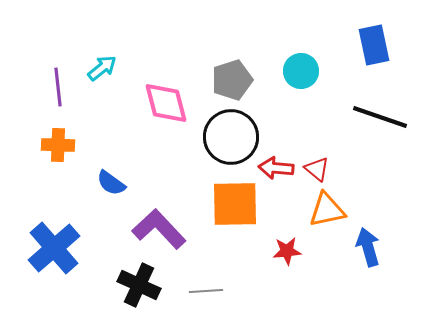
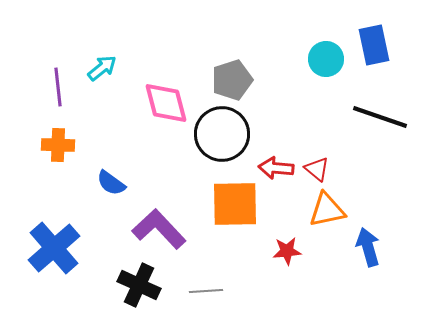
cyan circle: moved 25 px right, 12 px up
black circle: moved 9 px left, 3 px up
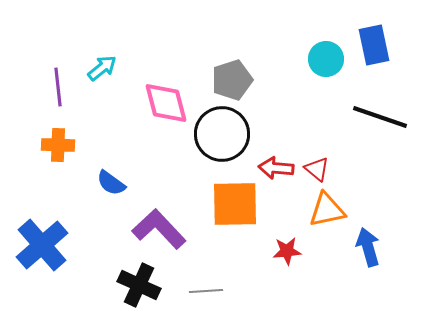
blue cross: moved 12 px left, 3 px up
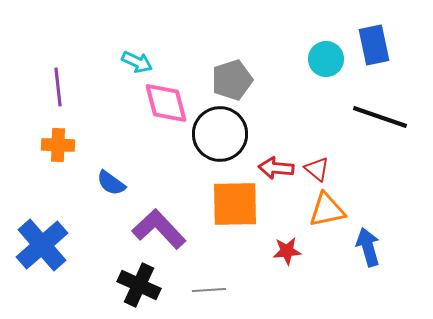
cyan arrow: moved 35 px right, 6 px up; rotated 64 degrees clockwise
black circle: moved 2 px left
gray line: moved 3 px right, 1 px up
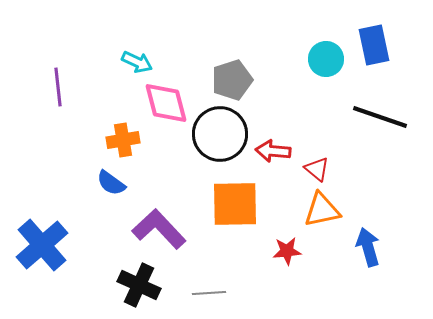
orange cross: moved 65 px right, 5 px up; rotated 12 degrees counterclockwise
red arrow: moved 3 px left, 17 px up
orange triangle: moved 5 px left
gray line: moved 3 px down
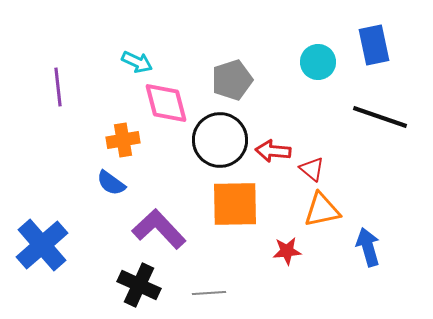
cyan circle: moved 8 px left, 3 px down
black circle: moved 6 px down
red triangle: moved 5 px left
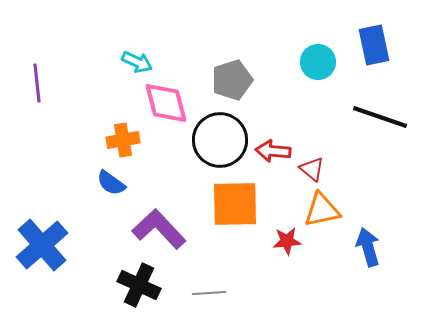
purple line: moved 21 px left, 4 px up
red star: moved 10 px up
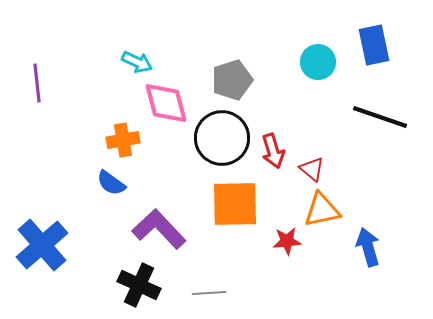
black circle: moved 2 px right, 2 px up
red arrow: rotated 112 degrees counterclockwise
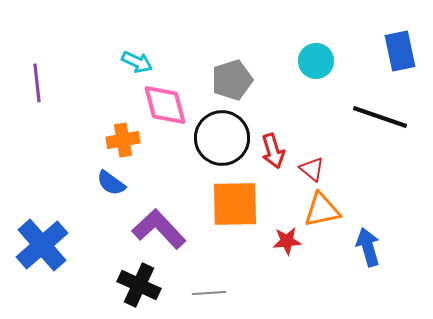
blue rectangle: moved 26 px right, 6 px down
cyan circle: moved 2 px left, 1 px up
pink diamond: moved 1 px left, 2 px down
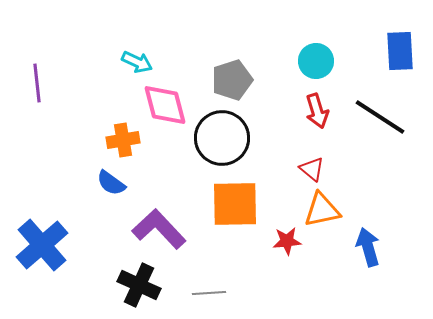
blue rectangle: rotated 9 degrees clockwise
black line: rotated 14 degrees clockwise
red arrow: moved 44 px right, 40 px up
